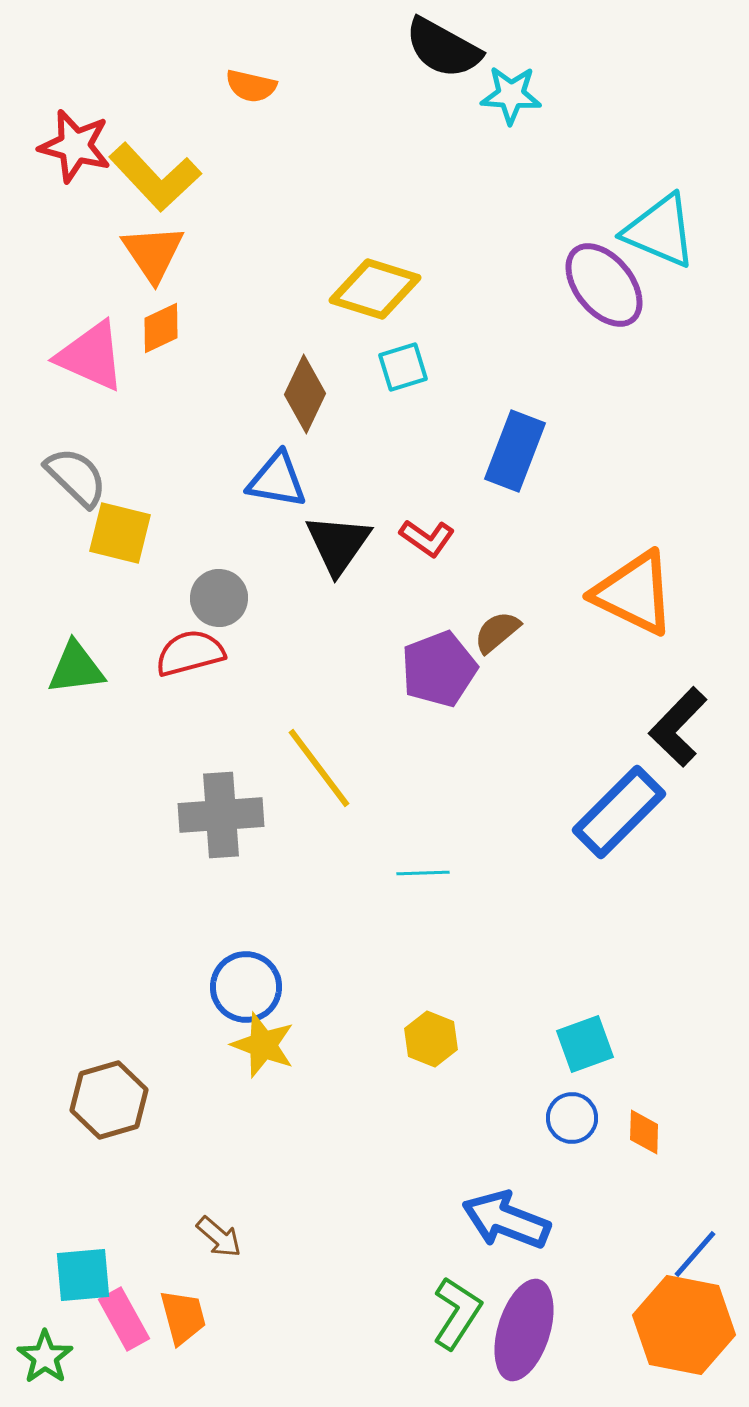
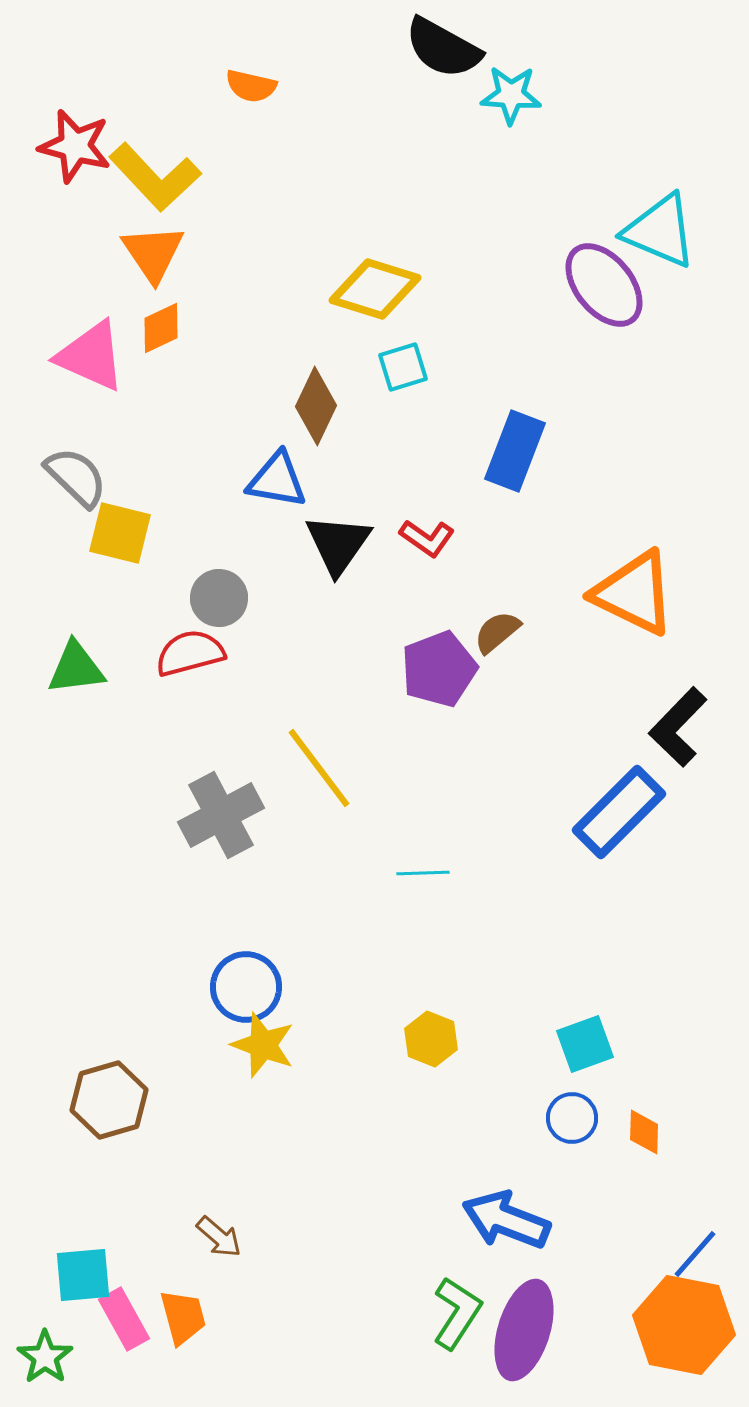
brown diamond at (305, 394): moved 11 px right, 12 px down
gray cross at (221, 815): rotated 24 degrees counterclockwise
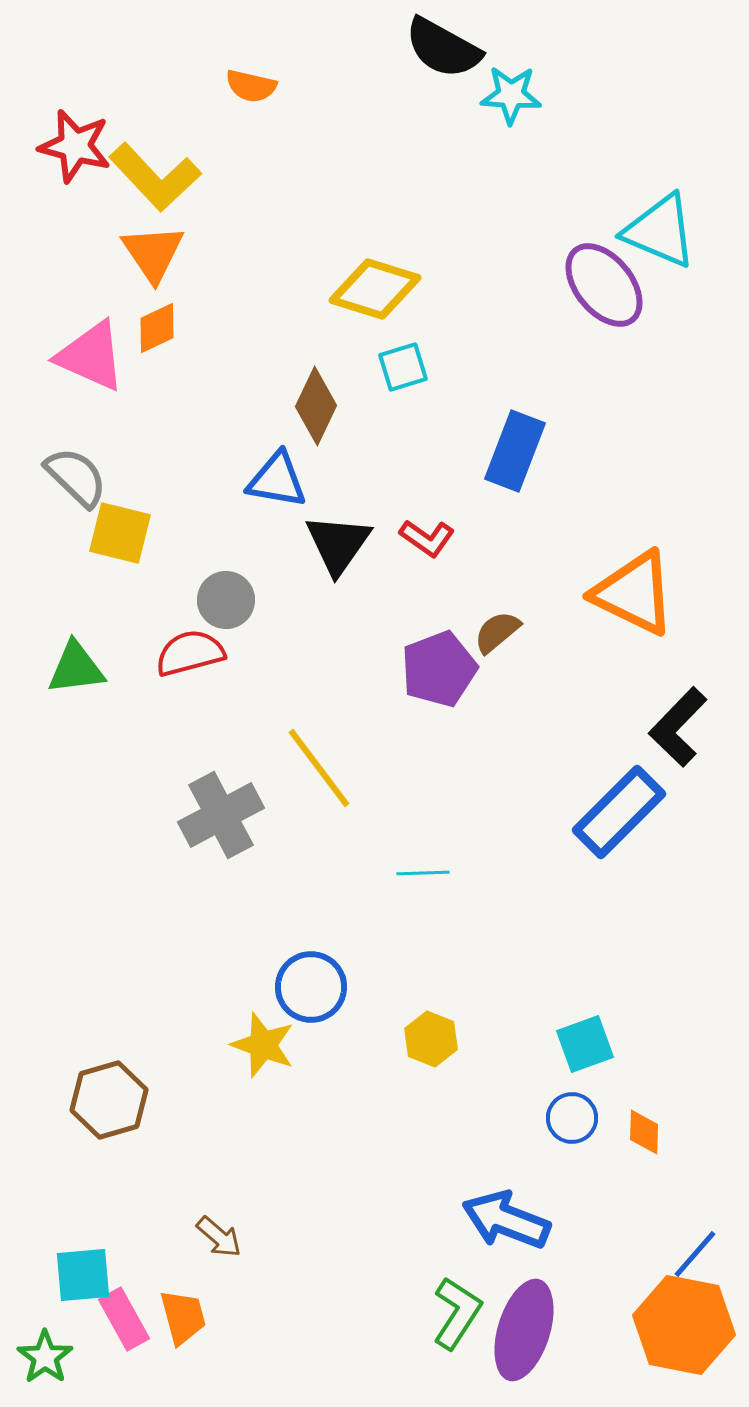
orange diamond at (161, 328): moved 4 px left
gray circle at (219, 598): moved 7 px right, 2 px down
blue circle at (246, 987): moved 65 px right
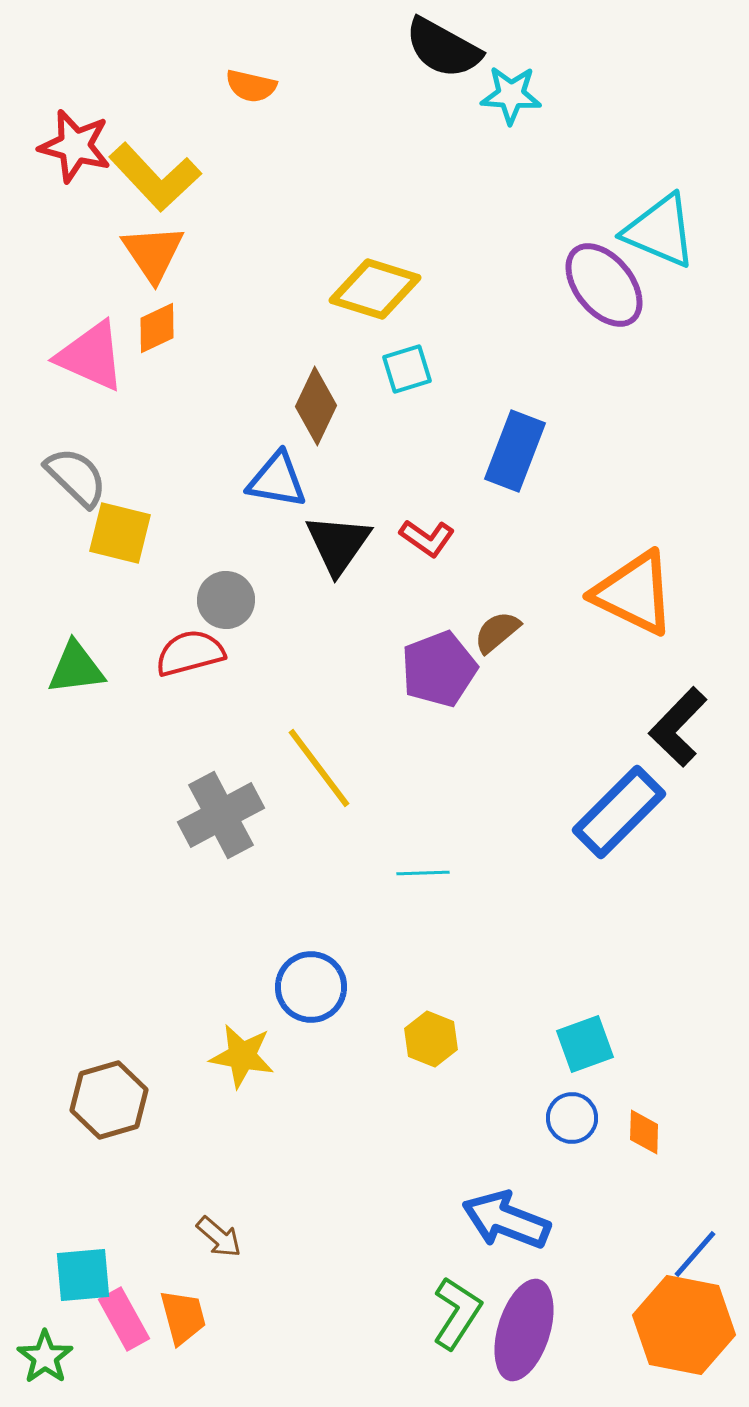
cyan square at (403, 367): moved 4 px right, 2 px down
yellow star at (263, 1045): moved 21 px left, 11 px down; rotated 10 degrees counterclockwise
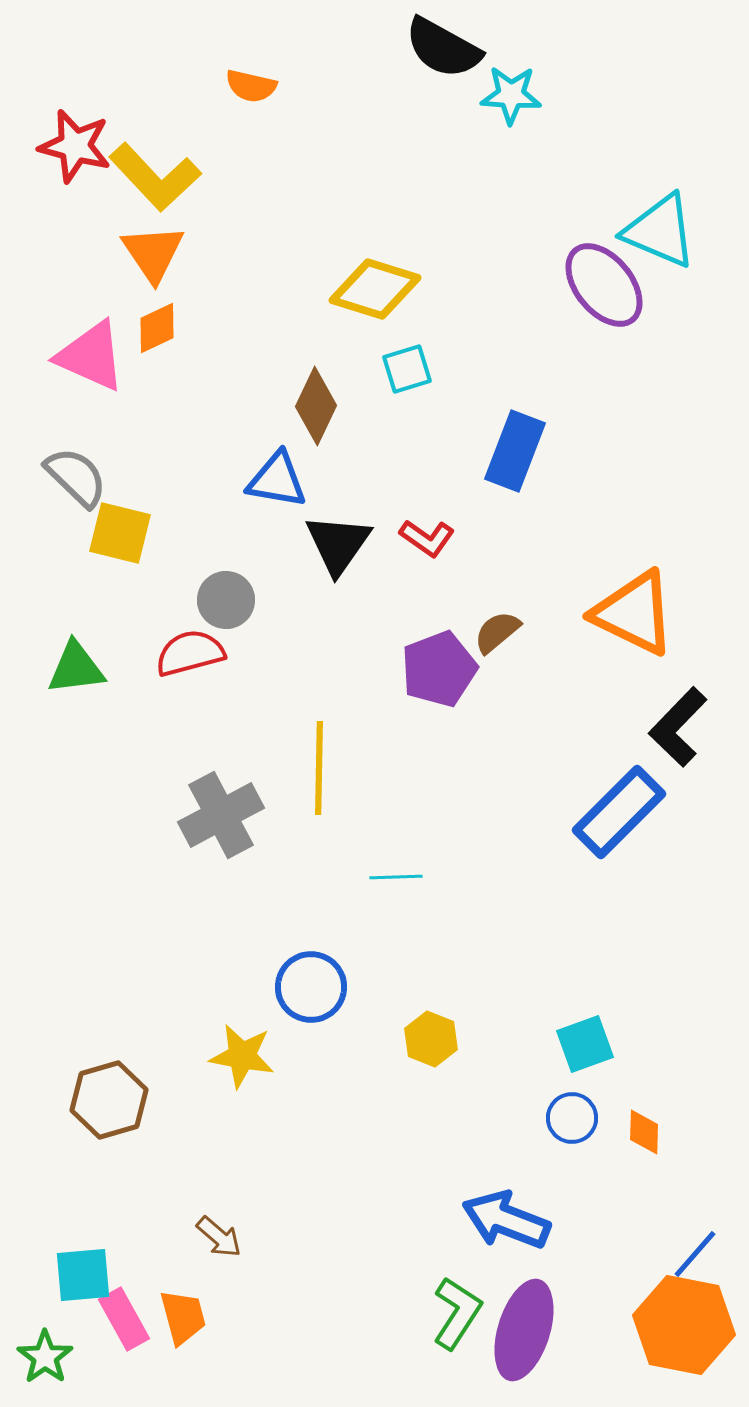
orange triangle at (634, 593): moved 20 px down
yellow line at (319, 768): rotated 38 degrees clockwise
cyan line at (423, 873): moved 27 px left, 4 px down
